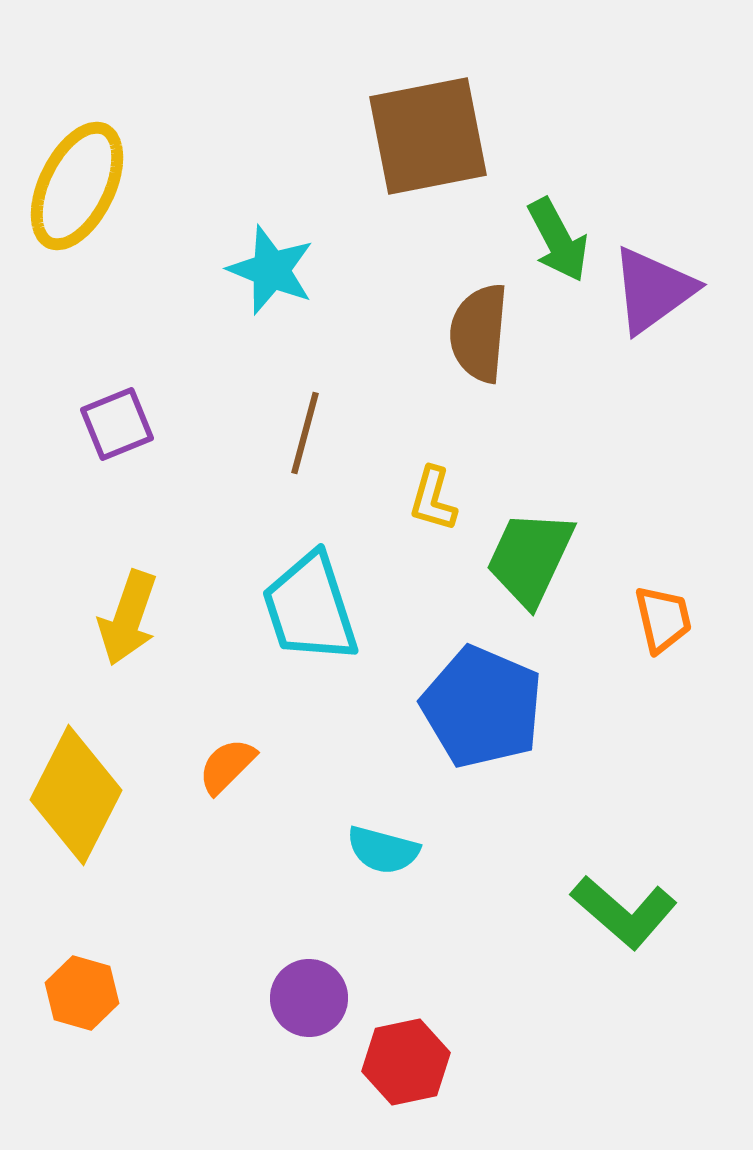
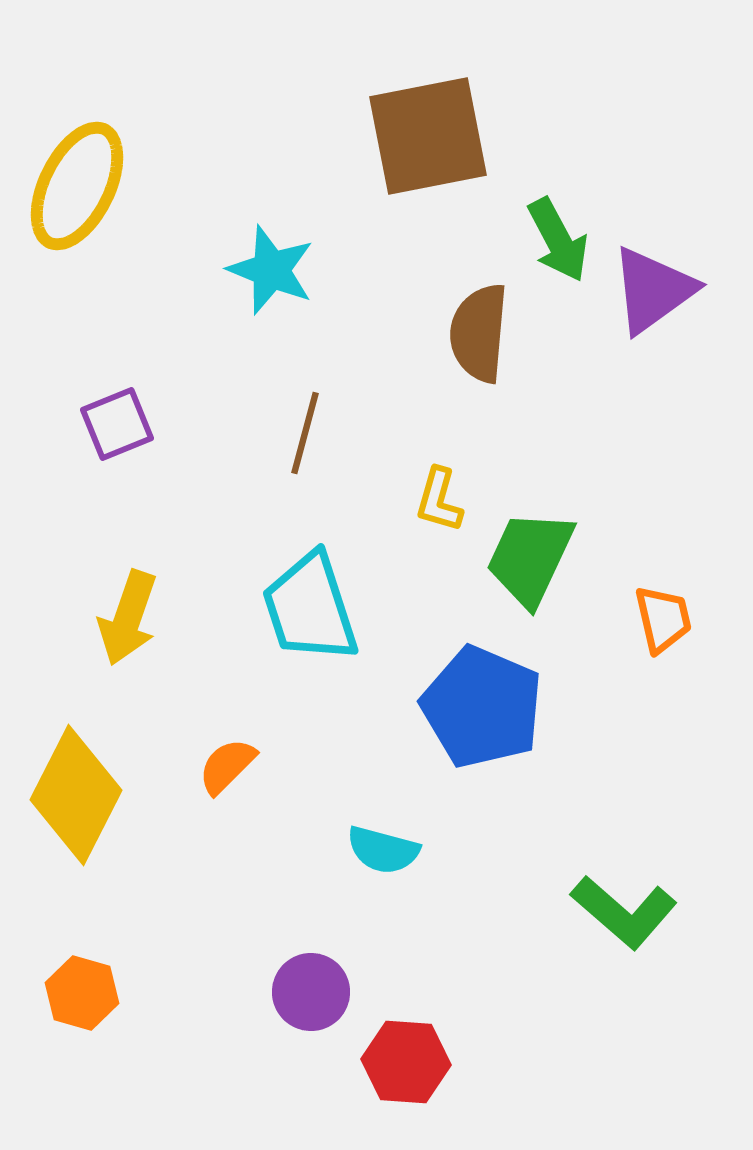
yellow L-shape: moved 6 px right, 1 px down
purple circle: moved 2 px right, 6 px up
red hexagon: rotated 16 degrees clockwise
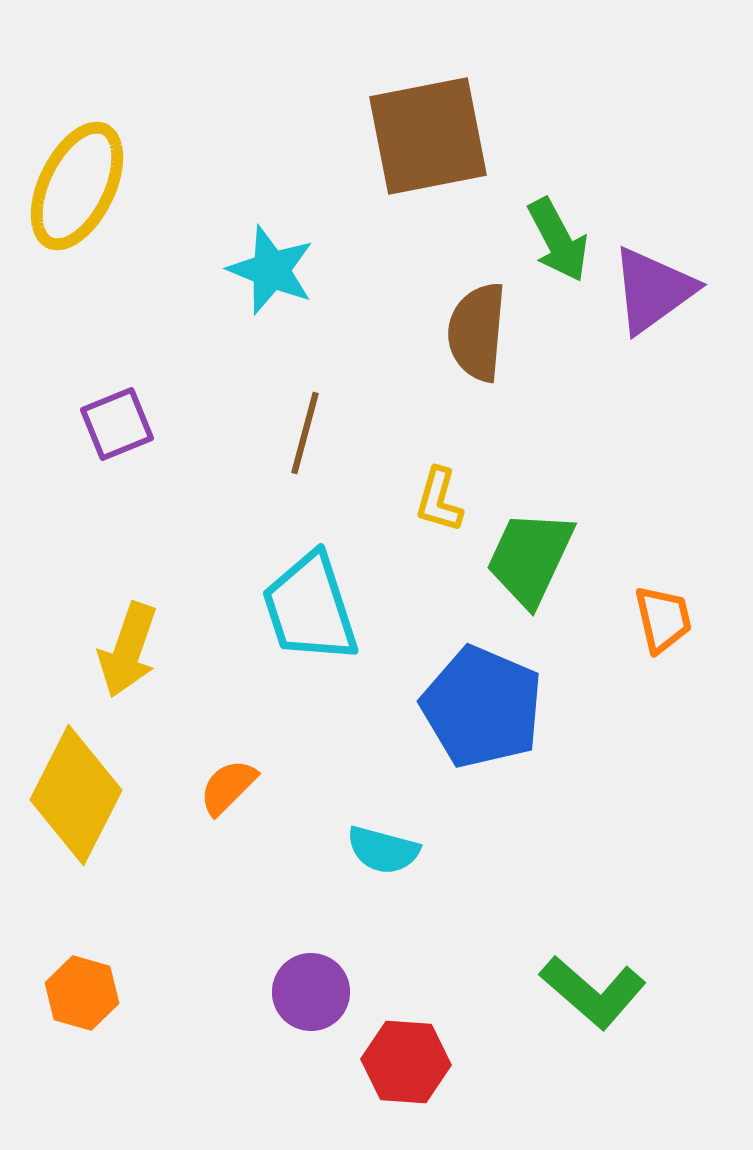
brown semicircle: moved 2 px left, 1 px up
yellow arrow: moved 32 px down
orange semicircle: moved 1 px right, 21 px down
green L-shape: moved 31 px left, 80 px down
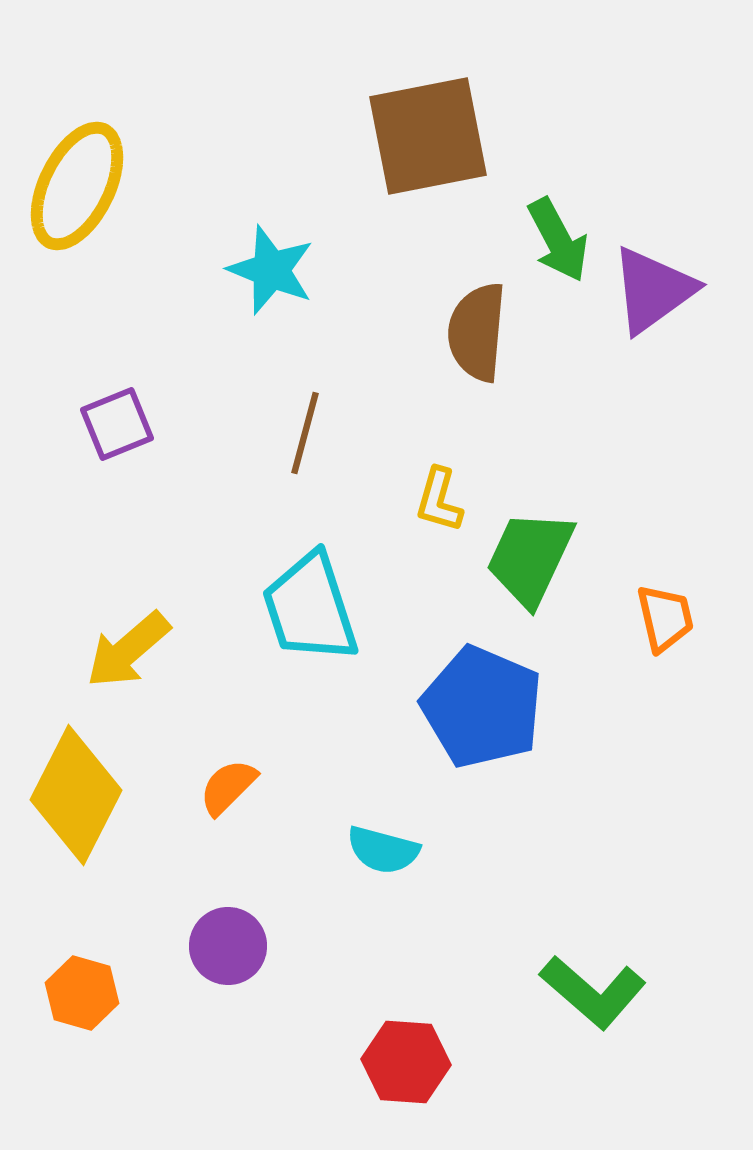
orange trapezoid: moved 2 px right, 1 px up
yellow arrow: rotated 30 degrees clockwise
purple circle: moved 83 px left, 46 px up
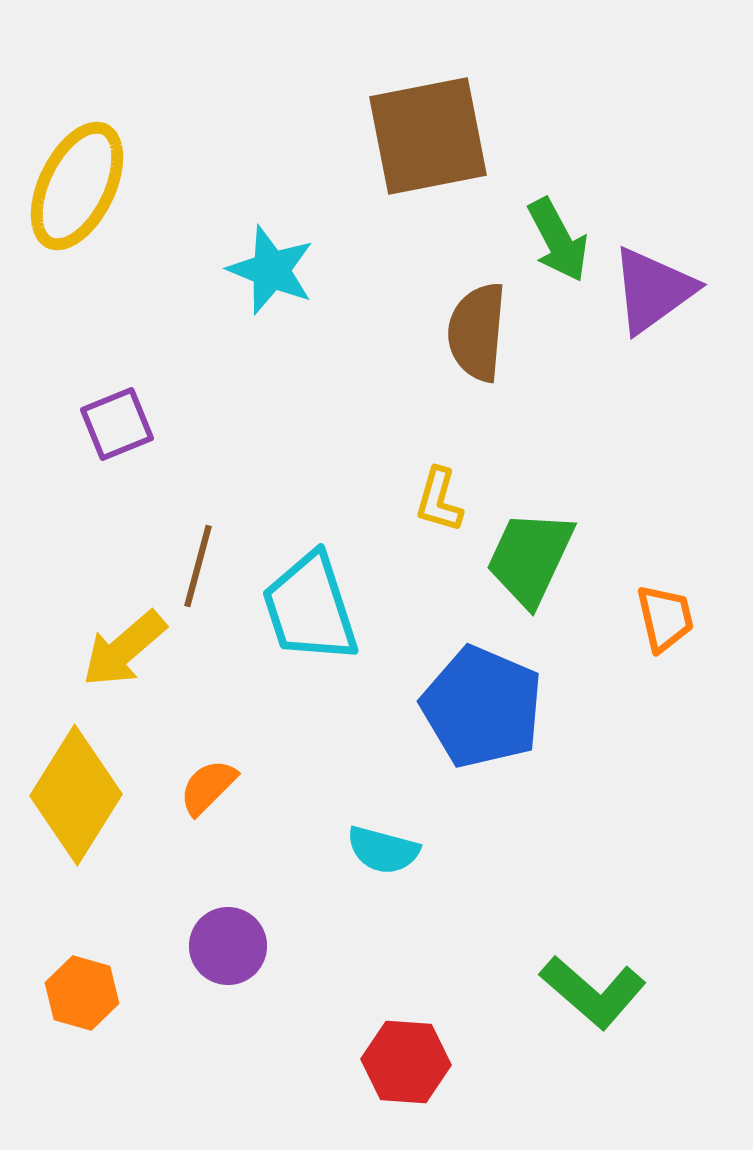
brown line: moved 107 px left, 133 px down
yellow arrow: moved 4 px left, 1 px up
orange semicircle: moved 20 px left
yellow diamond: rotated 5 degrees clockwise
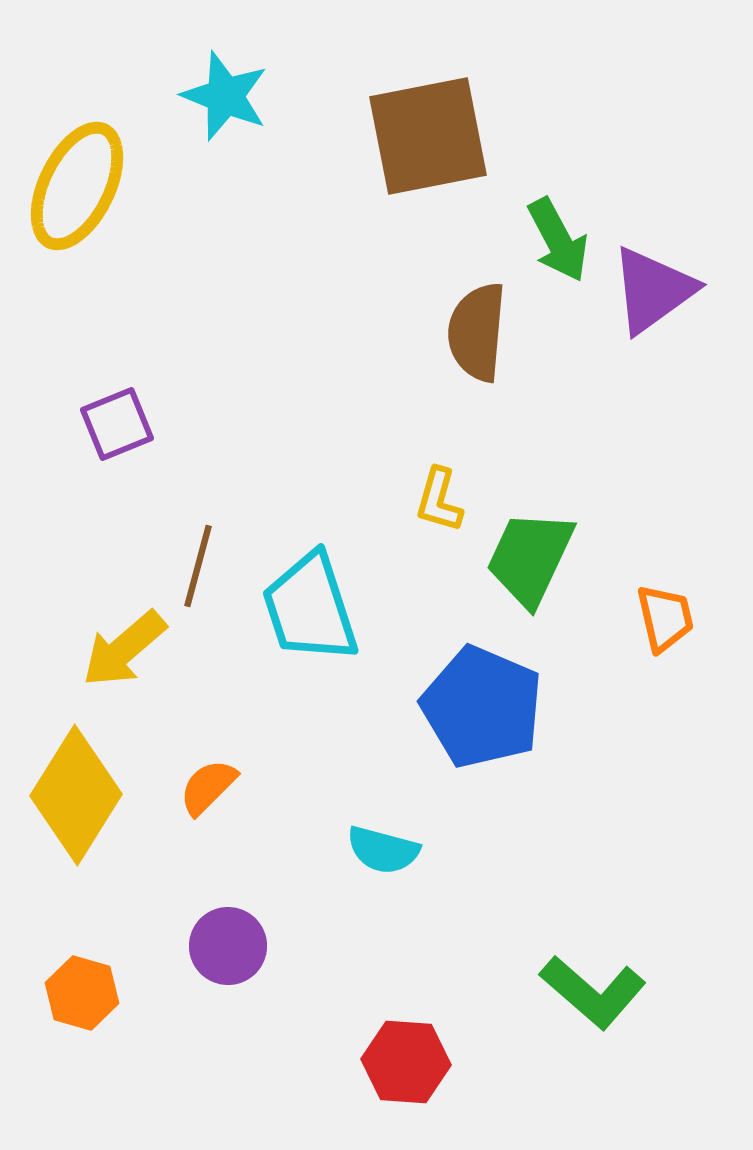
cyan star: moved 46 px left, 174 px up
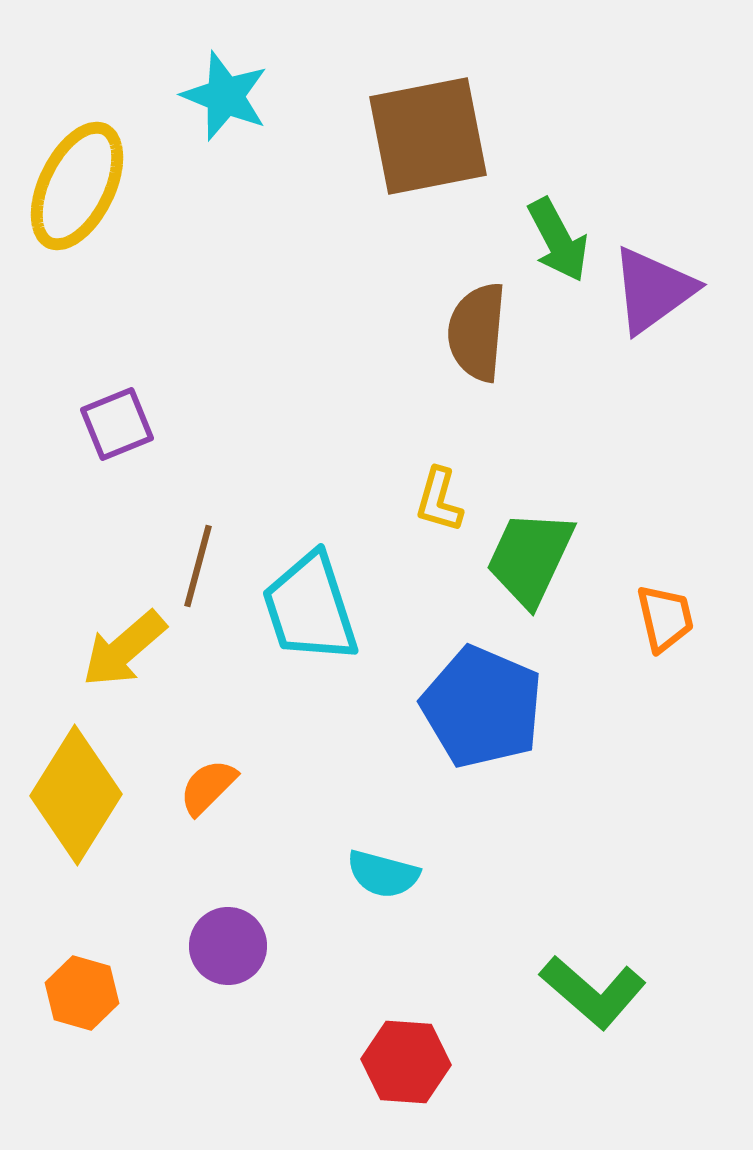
cyan semicircle: moved 24 px down
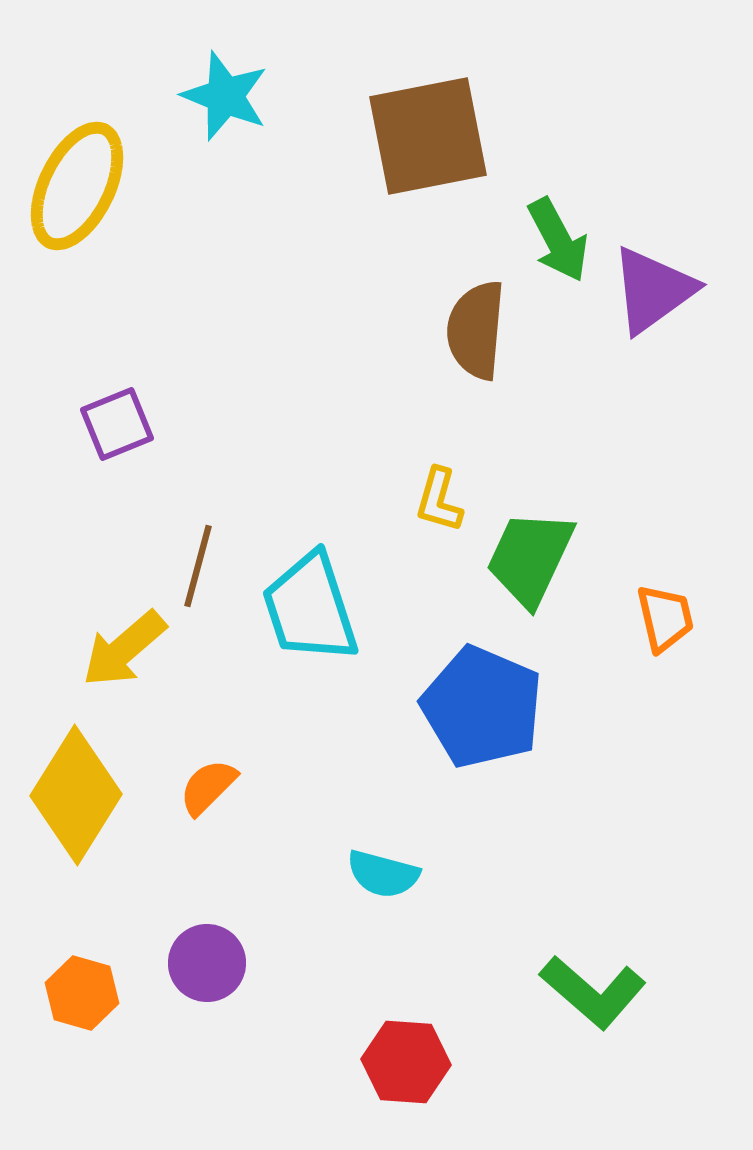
brown semicircle: moved 1 px left, 2 px up
purple circle: moved 21 px left, 17 px down
